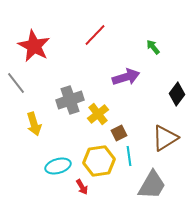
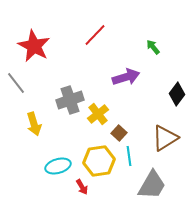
brown square: rotated 21 degrees counterclockwise
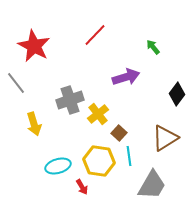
yellow hexagon: rotated 16 degrees clockwise
